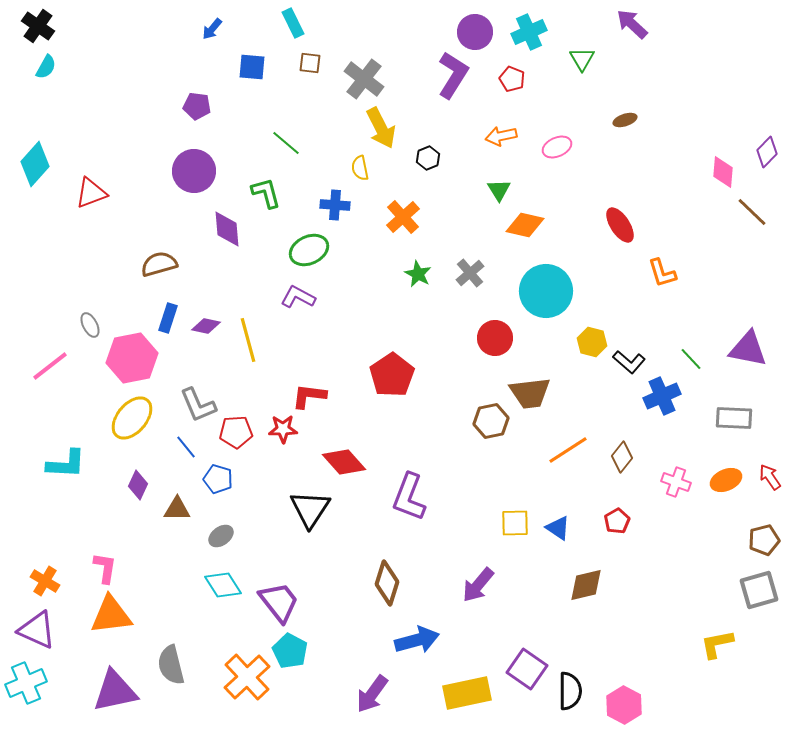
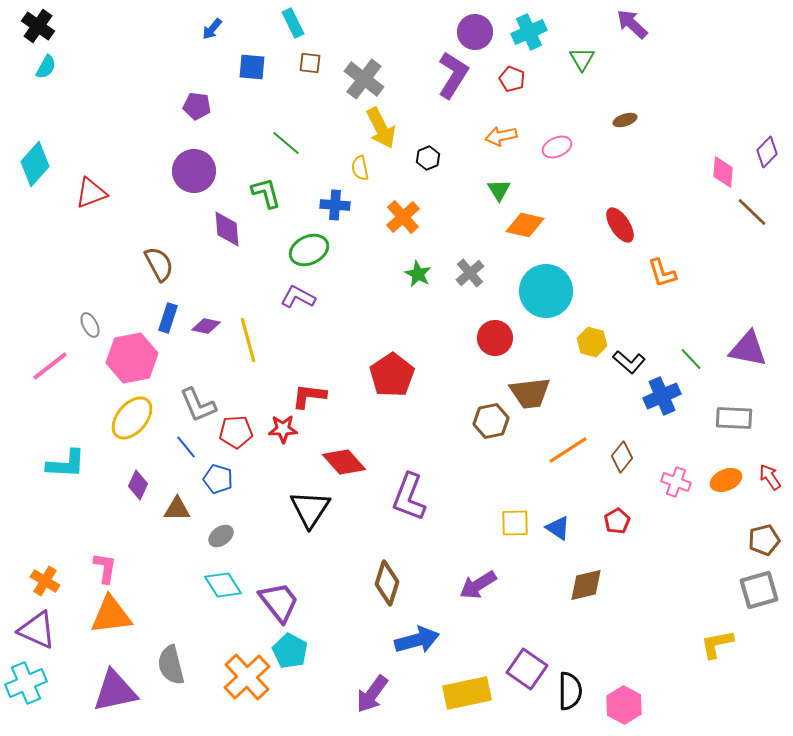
brown semicircle at (159, 264): rotated 78 degrees clockwise
purple arrow at (478, 585): rotated 18 degrees clockwise
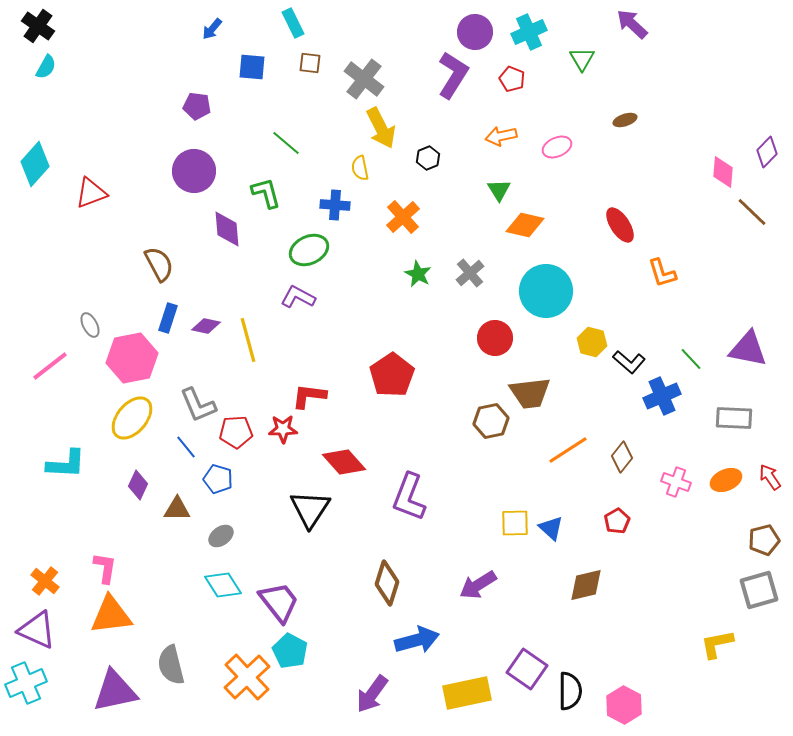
blue triangle at (558, 528): moved 7 px left; rotated 8 degrees clockwise
orange cross at (45, 581): rotated 8 degrees clockwise
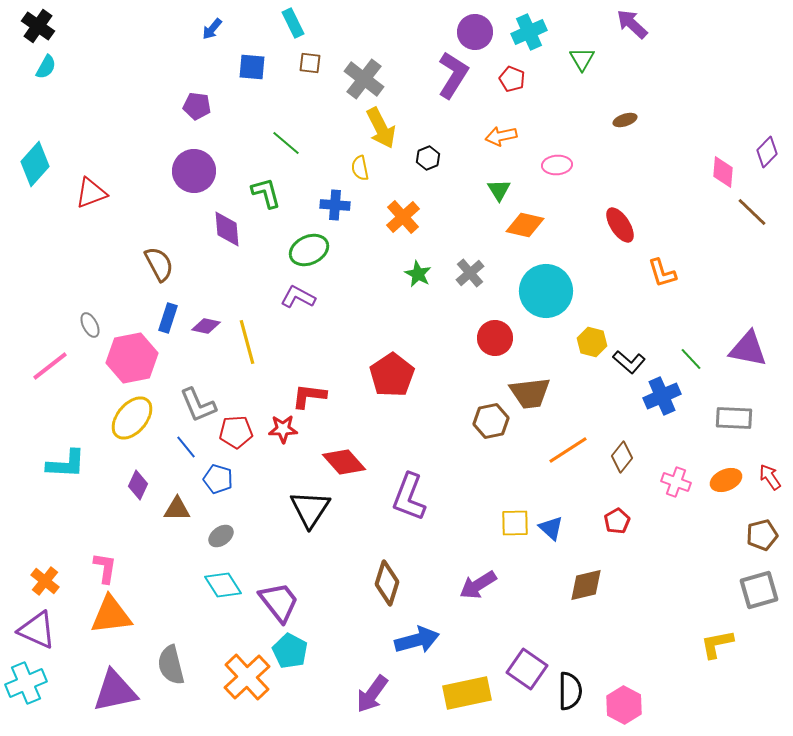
pink ellipse at (557, 147): moved 18 px down; rotated 20 degrees clockwise
yellow line at (248, 340): moved 1 px left, 2 px down
brown pentagon at (764, 540): moved 2 px left, 5 px up
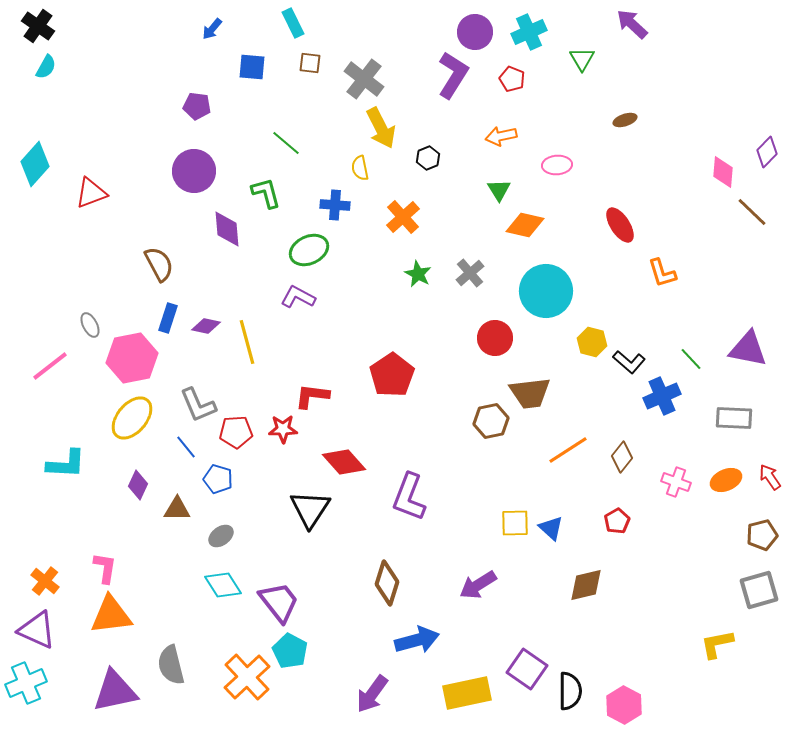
red L-shape at (309, 396): moved 3 px right
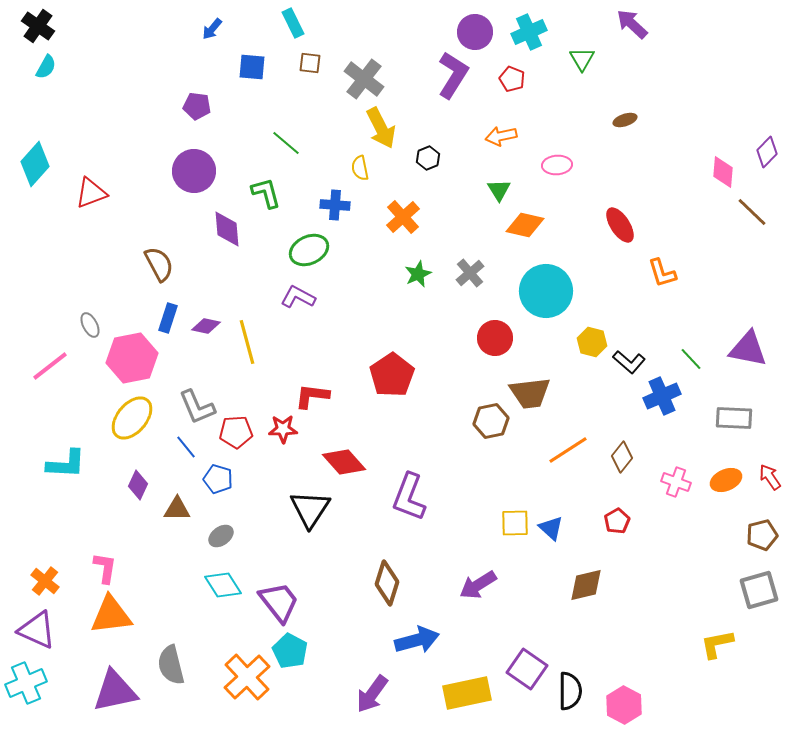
green star at (418, 274): rotated 20 degrees clockwise
gray L-shape at (198, 405): moved 1 px left, 2 px down
